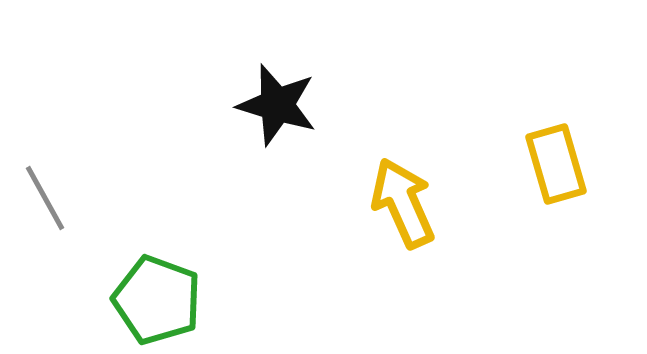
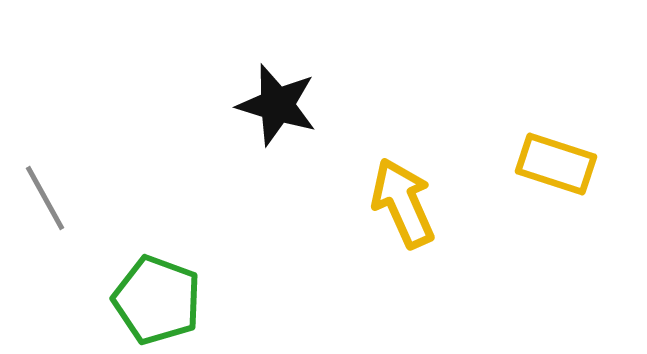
yellow rectangle: rotated 56 degrees counterclockwise
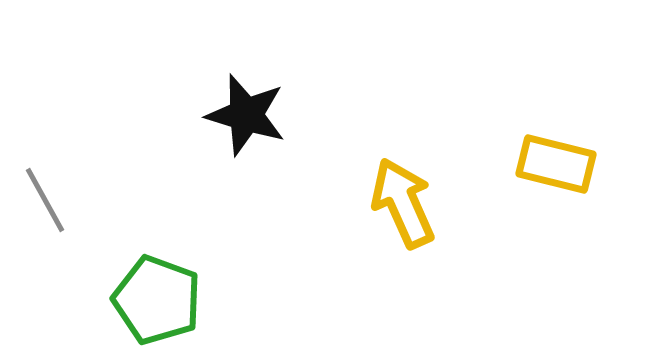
black star: moved 31 px left, 10 px down
yellow rectangle: rotated 4 degrees counterclockwise
gray line: moved 2 px down
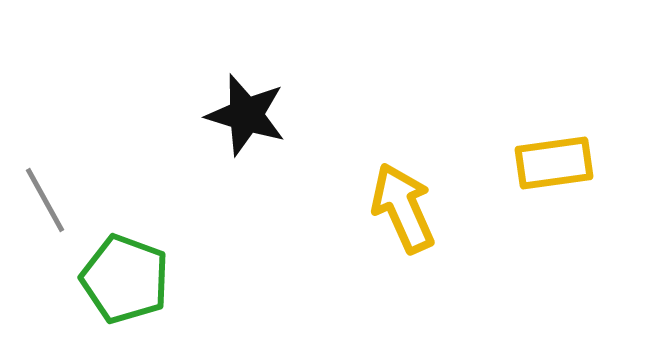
yellow rectangle: moved 2 px left, 1 px up; rotated 22 degrees counterclockwise
yellow arrow: moved 5 px down
green pentagon: moved 32 px left, 21 px up
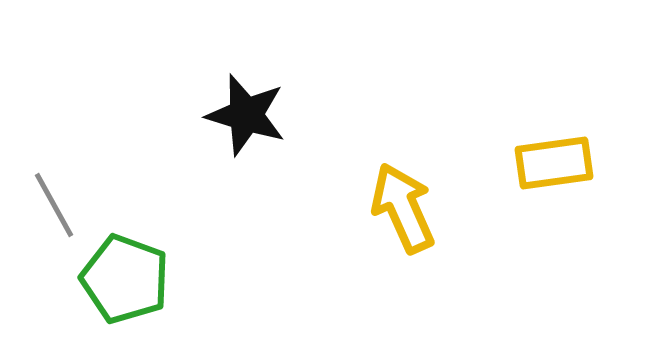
gray line: moved 9 px right, 5 px down
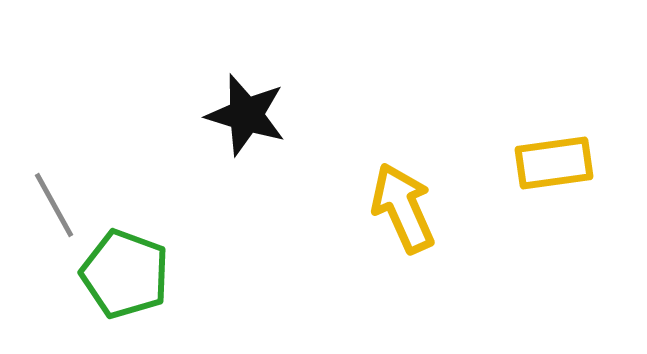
green pentagon: moved 5 px up
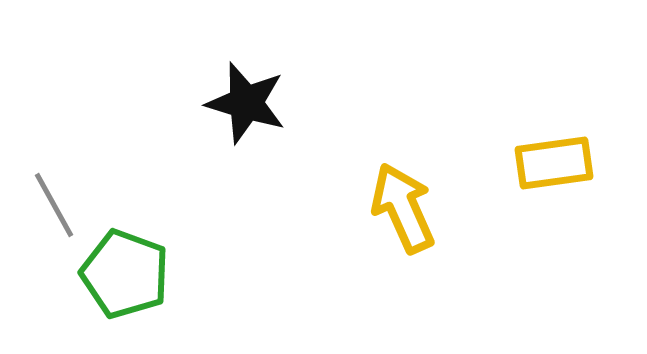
black star: moved 12 px up
